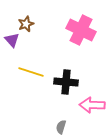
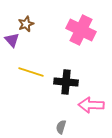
pink arrow: moved 1 px left
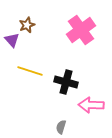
brown star: moved 1 px right, 1 px down
pink cross: rotated 28 degrees clockwise
yellow line: moved 1 px left, 1 px up
black cross: rotated 10 degrees clockwise
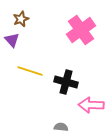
brown star: moved 6 px left, 6 px up
gray semicircle: rotated 80 degrees clockwise
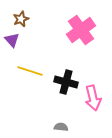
pink arrow: moved 2 px right, 7 px up; rotated 105 degrees counterclockwise
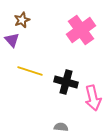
brown star: moved 1 px right, 1 px down
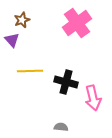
pink cross: moved 4 px left, 7 px up
yellow line: rotated 20 degrees counterclockwise
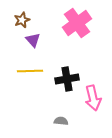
purple triangle: moved 21 px right
black cross: moved 1 px right, 3 px up; rotated 25 degrees counterclockwise
gray semicircle: moved 6 px up
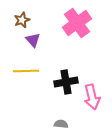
yellow line: moved 4 px left
black cross: moved 1 px left, 3 px down
pink arrow: moved 1 px left, 1 px up
gray semicircle: moved 3 px down
